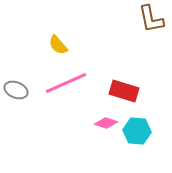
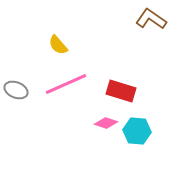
brown L-shape: rotated 136 degrees clockwise
pink line: moved 1 px down
red rectangle: moved 3 px left
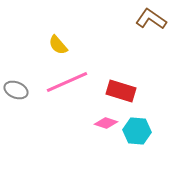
pink line: moved 1 px right, 2 px up
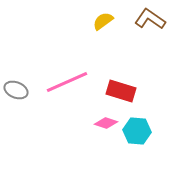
brown L-shape: moved 1 px left
yellow semicircle: moved 45 px right, 24 px up; rotated 95 degrees clockwise
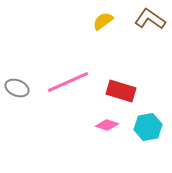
pink line: moved 1 px right
gray ellipse: moved 1 px right, 2 px up
pink diamond: moved 1 px right, 2 px down
cyan hexagon: moved 11 px right, 4 px up; rotated 16 degrees counterclockwise
